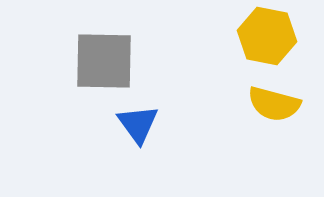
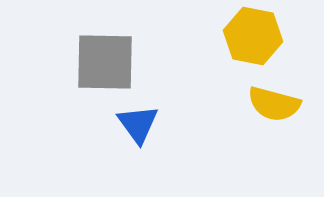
yellow hexagon: moved 14 px left
gray square: moved 1 px right, 1 px down
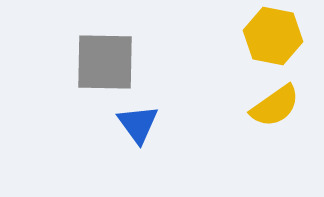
yellow hexagon: moved 20 px right
yellow semicircle: moved 1 px right, 2 px down; rotated 50 degrees counterclockwise
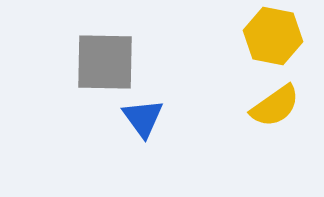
blue triangle: moved 5 px right, 6 px up
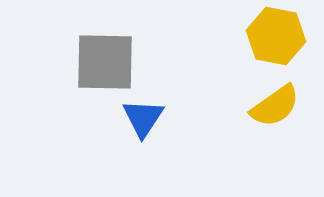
yellow hexagon: moved 3 px right
blue triangle: rotated 9 degrees clockwise
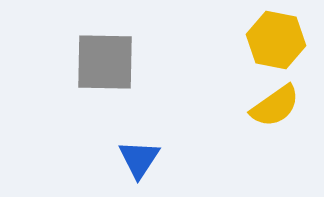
yellow hexagon: moved 4 px down
blue triangle: moved 4 px left, 41 px down
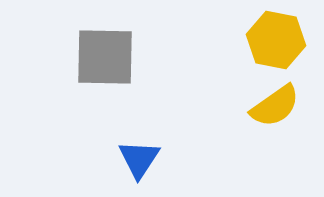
gray square: moved 5 px up
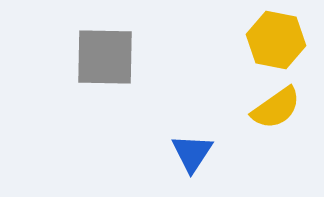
yellow semicircle: moved 1 px right, 2 px down
blue triangle: moved 53 px right, 6 px up
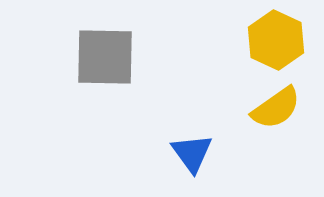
yellow hexagon: rotated 14 degrees clockwise
blue triangle: rotated 9 degrees counterclockwise
